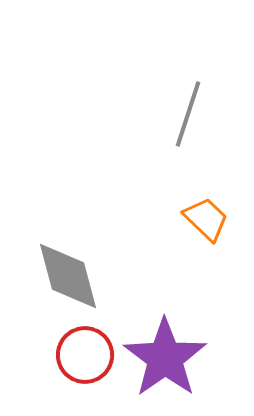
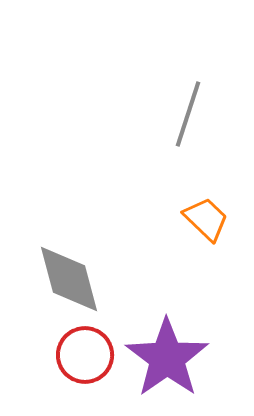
gray diamond: moved 1 px right, 3 px down
purple star: moved 2 px right
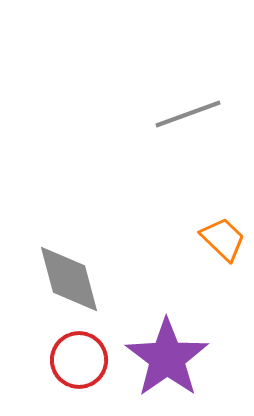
gray line: rotated 52 degrees clockwise
orange trapezoid: moved 17 px right, 20 px down
red circle: moved 6 px left, 5 px down
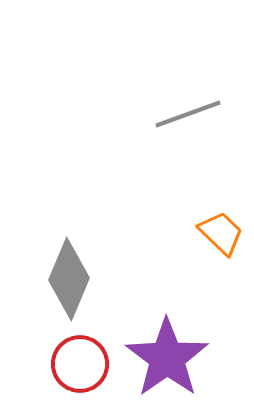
orange trapezoid: moved 2 px left, 6 px up
gray diamond: rotated 38 degrees clockwise
red circle: moved 1 px right, 4 px down
